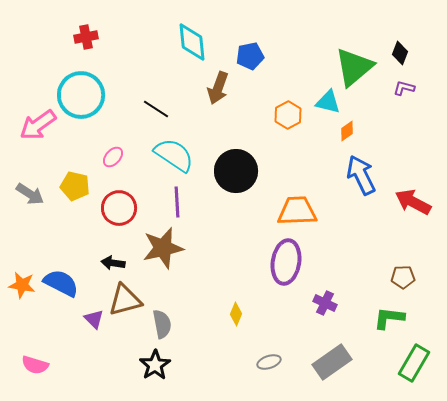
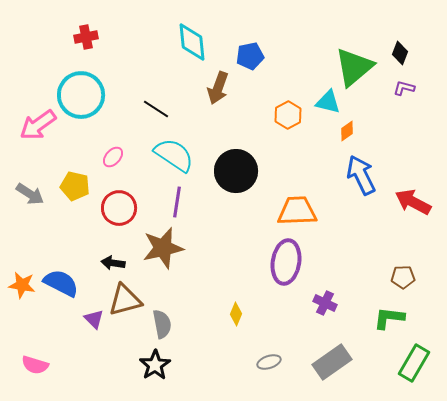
purple line: rotated 12 degrees clockwise
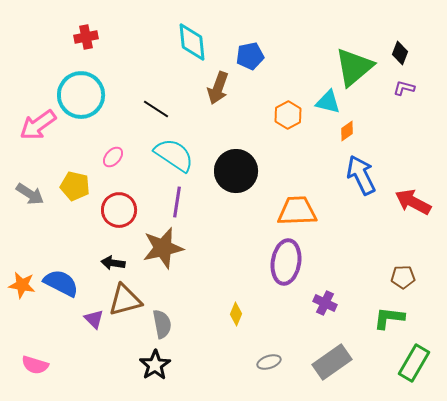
red circle: moved 2 px down
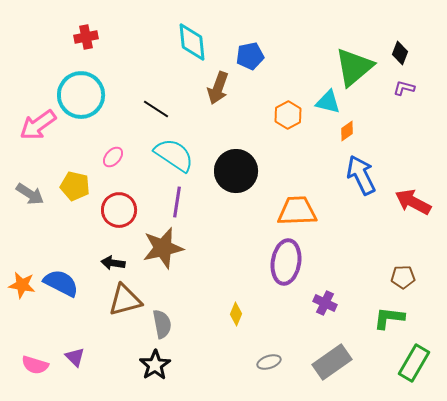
purple triangle: moved 19 px left, 38 px down
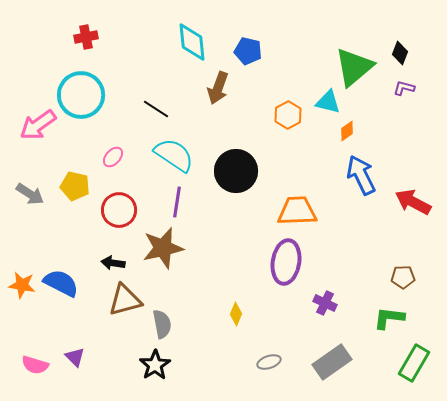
blue pentagon: moved 2 px left, 5 px up; rotated 24 degrees clockwise
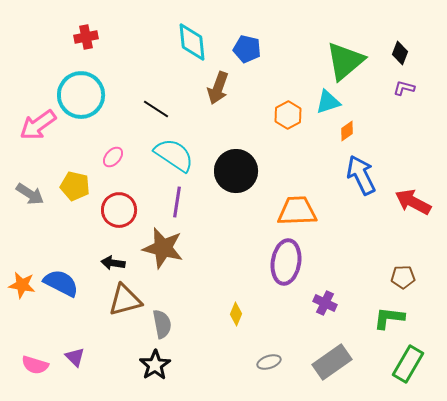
blue pentagon: moved 1 px left, 2 px up
green triangle: moved 9 px left, 6 px up
cyan triangle: rotated 32 degrees counterclockwise
brown star: rotated 27 degrees clockwise
green rectangle: moved 6 px left, 1 px down
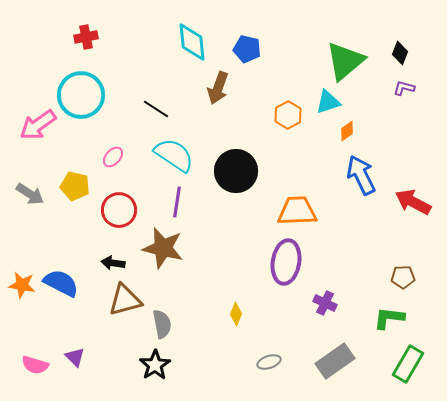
gray rectangle: moved 3 px right, 1 px up
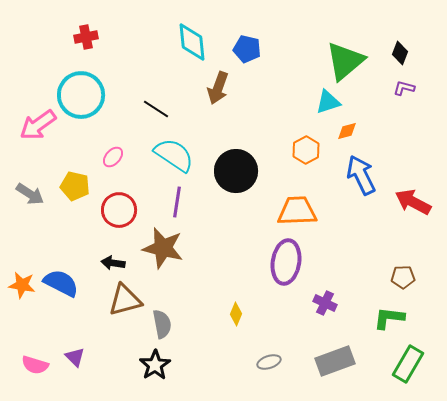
orange hexagon: moved 18 px right, 35 px down
orange diamond: rotated 20 degrees clockwise
gray rectangle: rotated 15 degrees clockwise
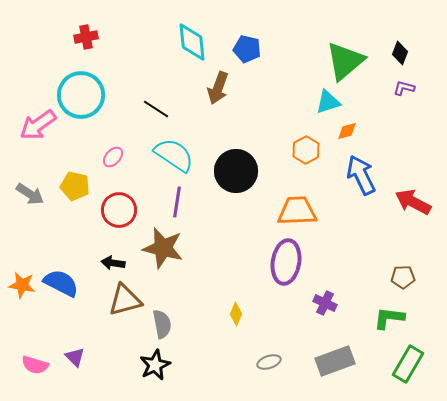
black star: rotated 8 degrees clockwise
